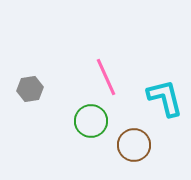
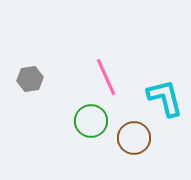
gray hexagon: moved 10 px up
brown circle: moved 7 px up
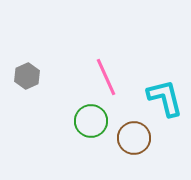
gray hexagon: moved 3 px left, 3 px up; rotated 15 degrees counterclockwise
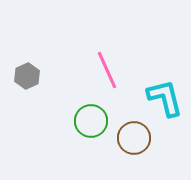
pink line: moved 1 px right, 7 px up
